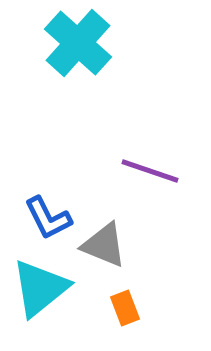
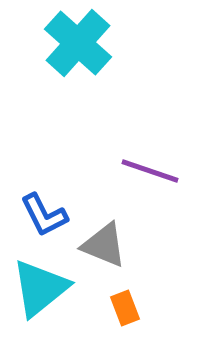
blue L-shape: moved 4 px left, 3 px up
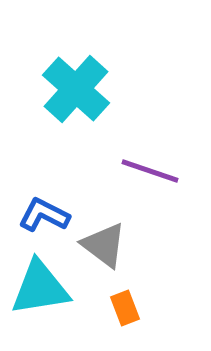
cyan cross: moved 2 px left, 46 px down
blue L-shape: rotated 144 degrees clockwise
gray triangle: rotated 15 degrees clockwise
cyan triangle: rotated 30 degrees clockwise
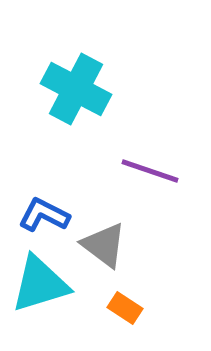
cyan cross: rotated 14 degrees counterclockwise
cyan triangle: moved 4 px up; rotated 8 degrees counterclockwise
orange rectangle: rotated 36 degrees counterclockwise
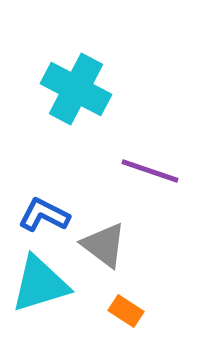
orange rectangle: moved 1 px right, 3 px down
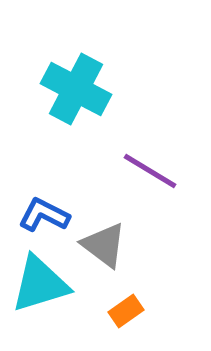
purple line: rotated 12 degrees clockwise
orange rectangle: rotated 68 degrees counterclockwise
